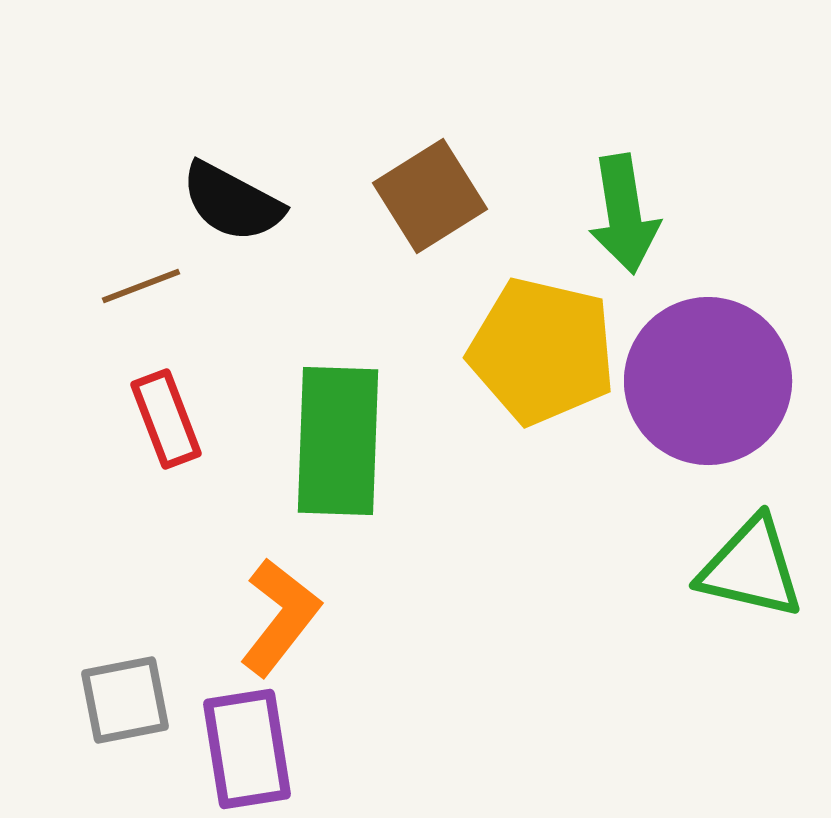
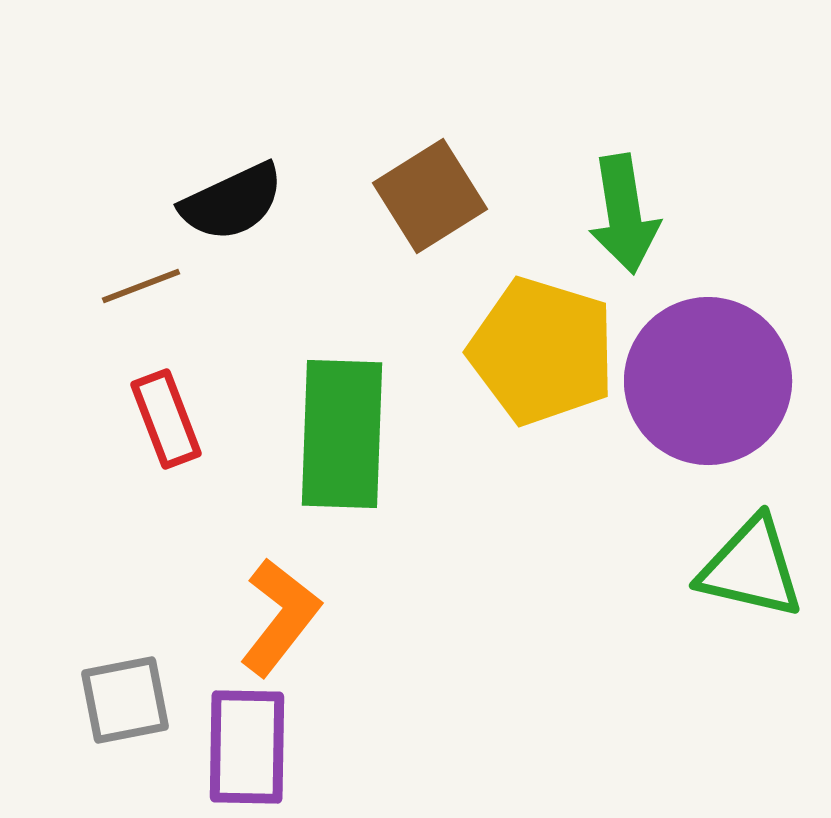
black semicircle: rotated 53 degrees counterclockwise
yellow pentagon: rotated 4 degrees clockwise
green rectangle: moved 4 px right, 7 px up
purple rectangle: moved 2 px up; rotated 10 degrees clockwise
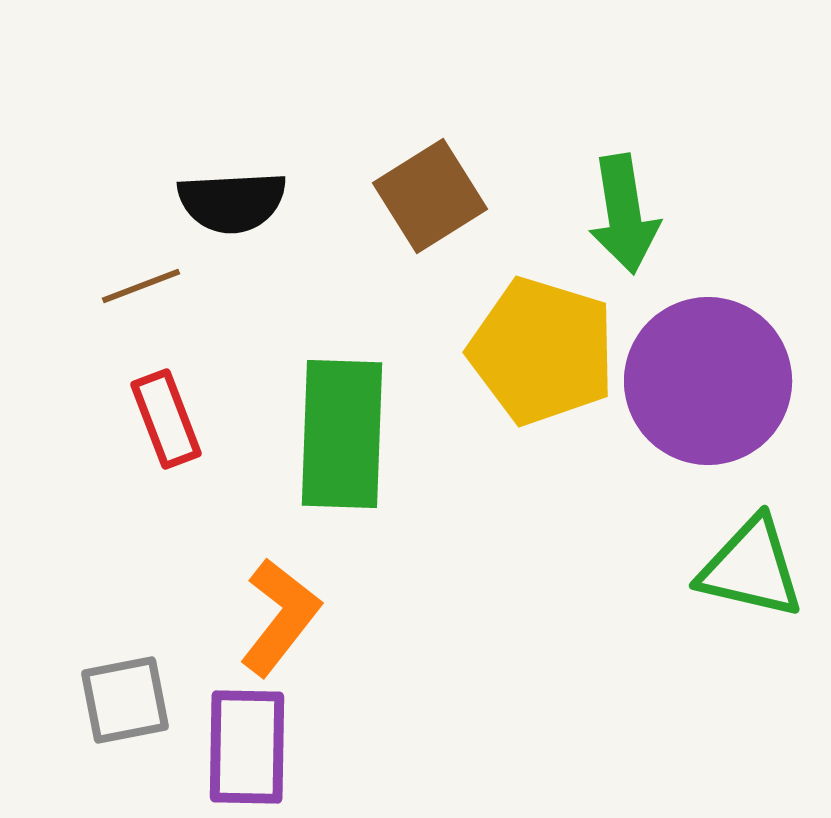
black semicircle: rotated 22 degrees clockwise
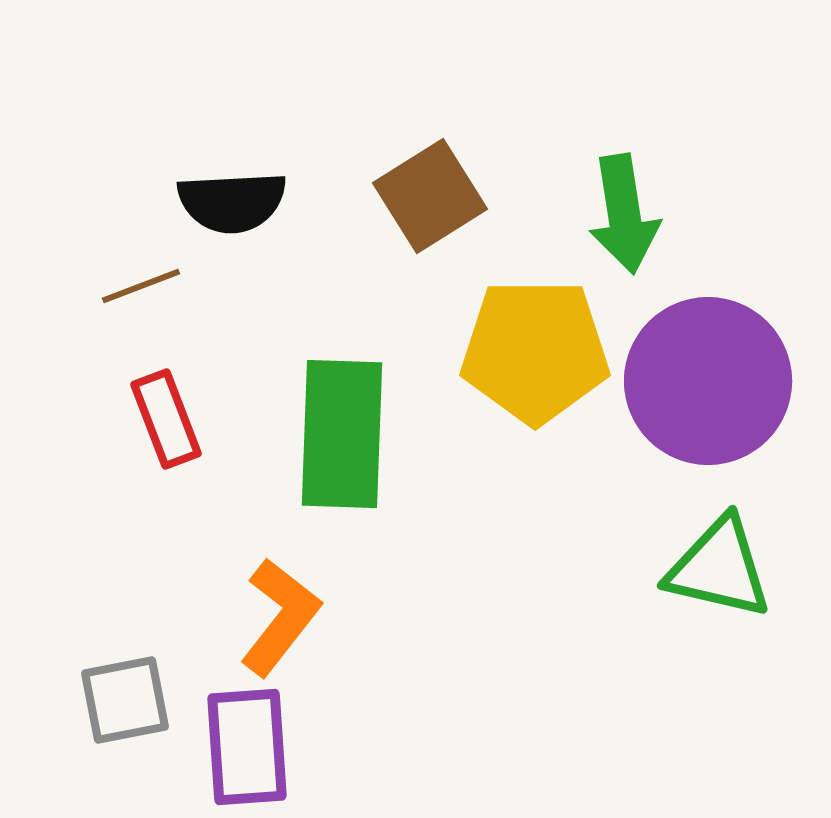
yellow pentagon: moved 7 px left; rotated 17 degrees counterclockwise
green triangle: moved 32 px left
purple rectangle: rotated 5 degrees counterclockwise
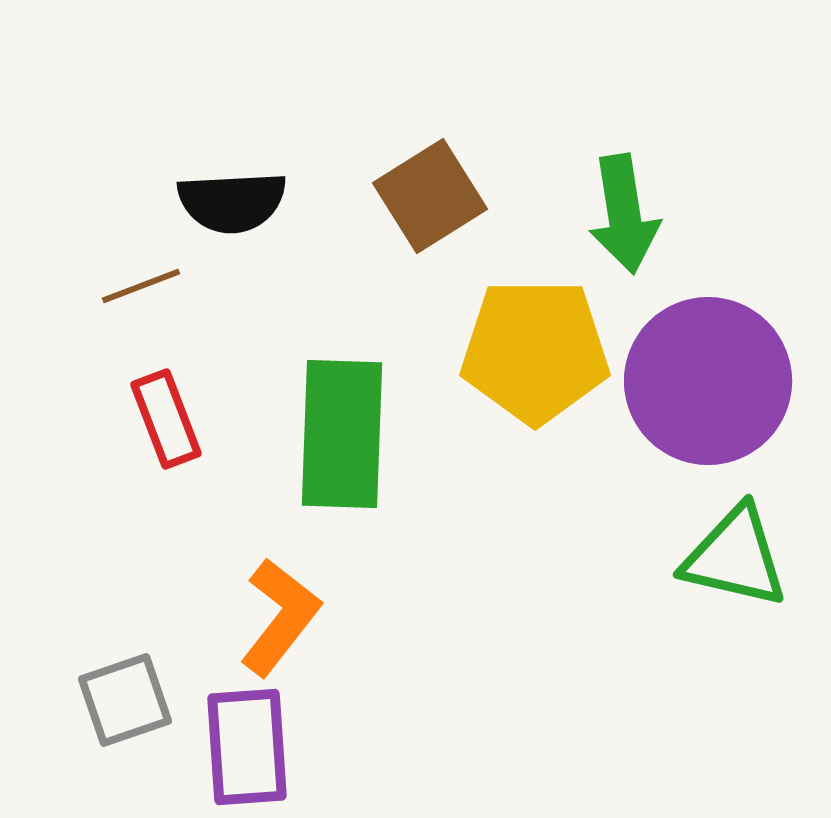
green triangle: moved 16 px right, 11 px up
gray square: rotated 8 degrees counterclockwise
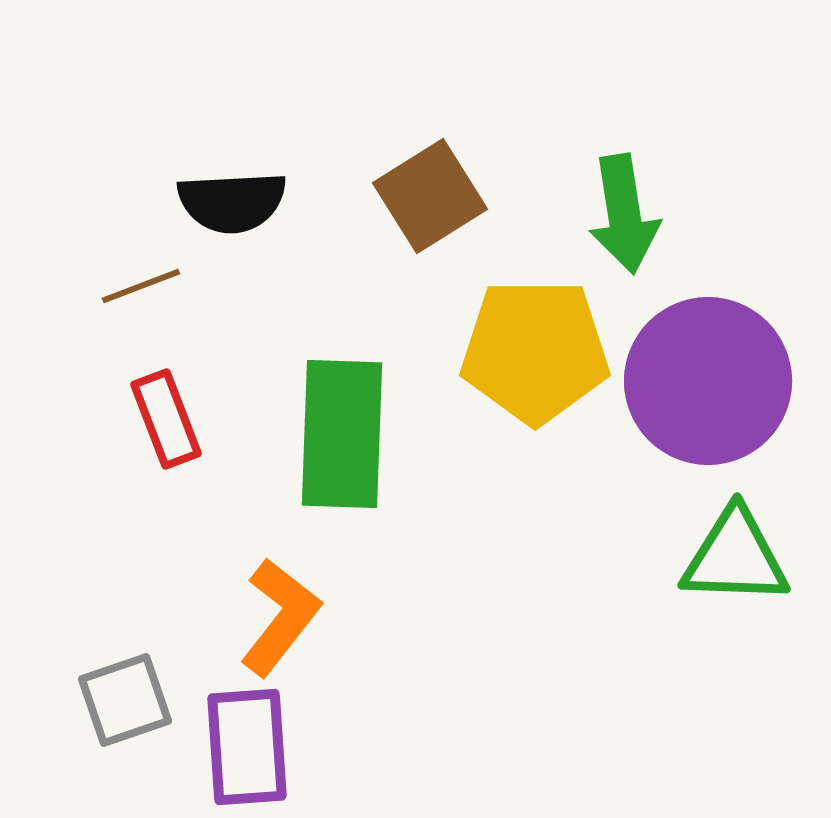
green triangle: rotated 11 degrees counterclockwise
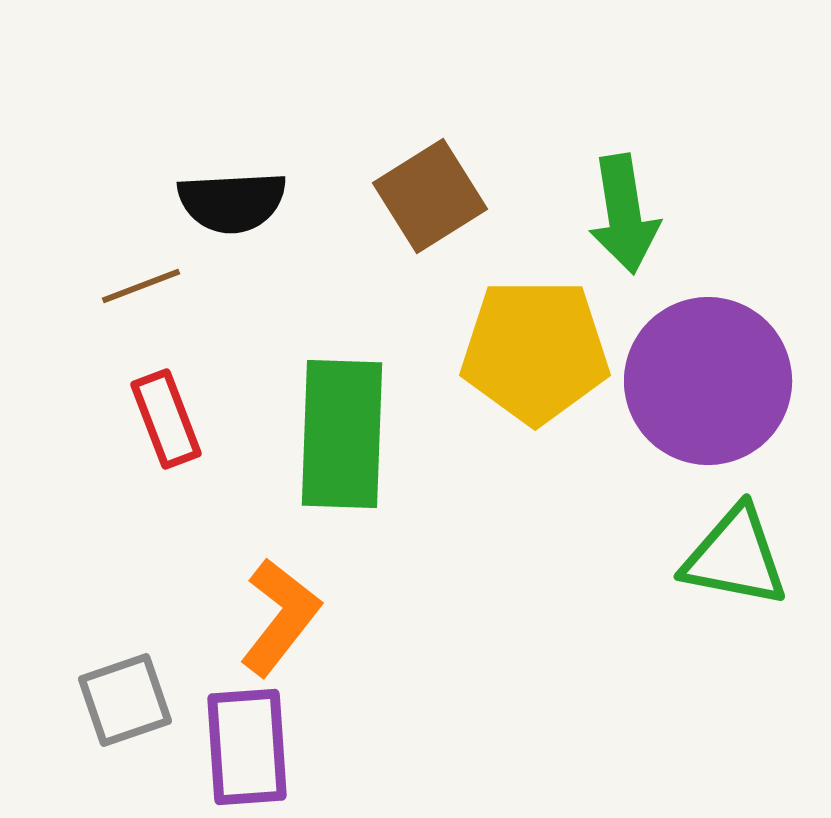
green triangle: rotated 9 degrees clockwise
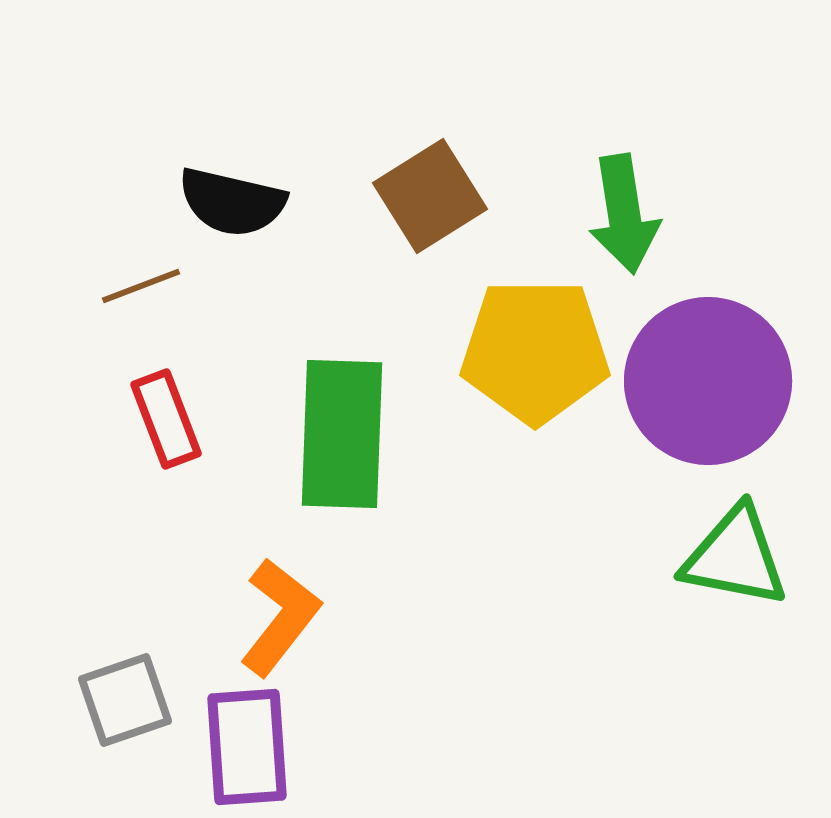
black semicircle: rotated 16 degrees clockwise
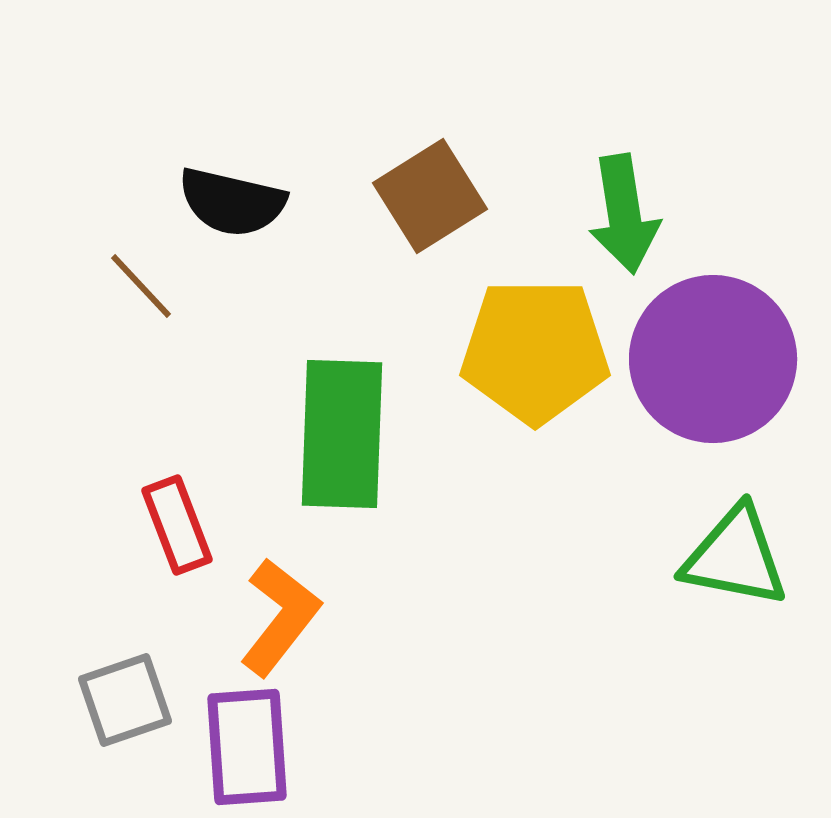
brown line: rotated 68 degrees clockwise
purple circle: moved 5 px right, 22 px up
red rectangle: moved 11 px right, 106 px down
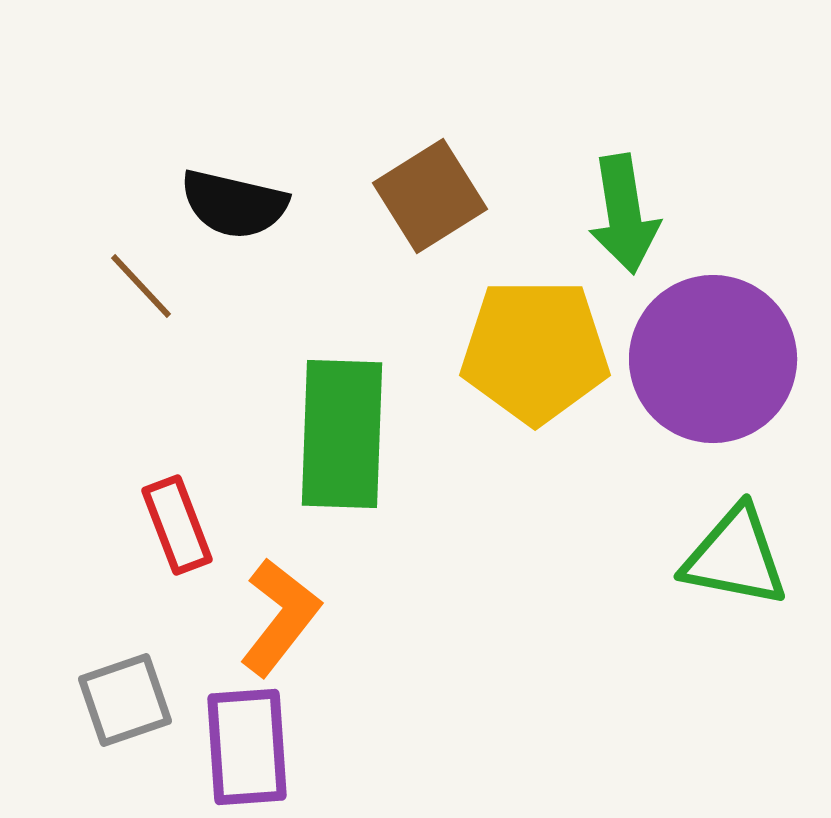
black semicircle: moved 2 px right, 2 px down
